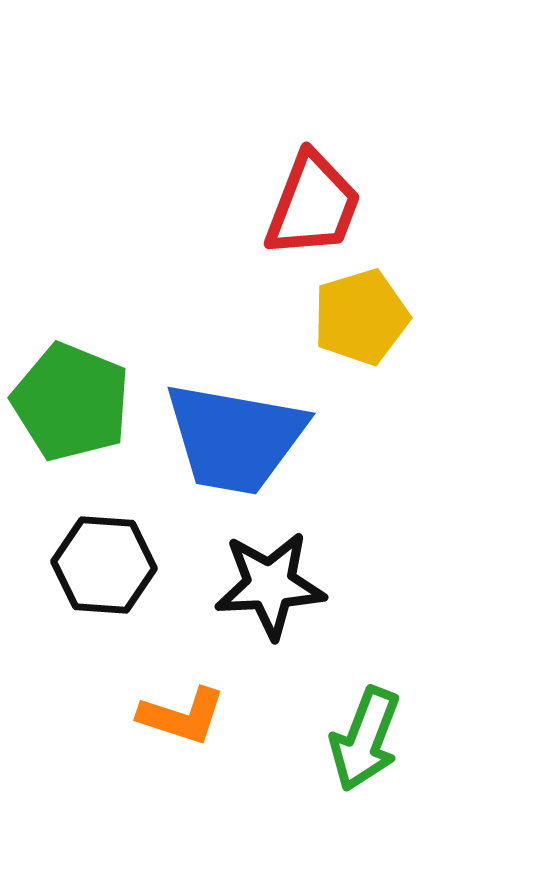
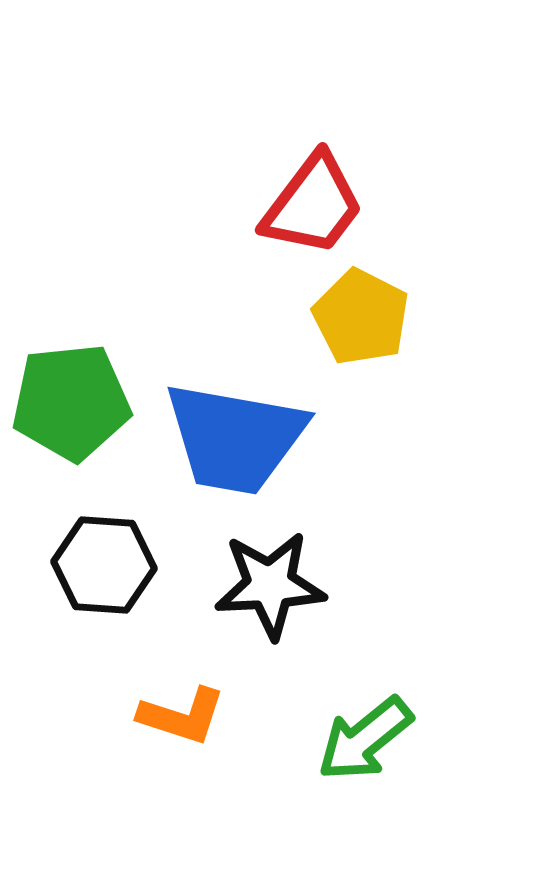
red trapezoid: rotated 16 degrees clockwise
yellow pentagon: rotated 28 degrees counterclockwise
green pentagon: rotated 28 degrees counterclockwise
green arrow: rotated 30 degrees clockwise
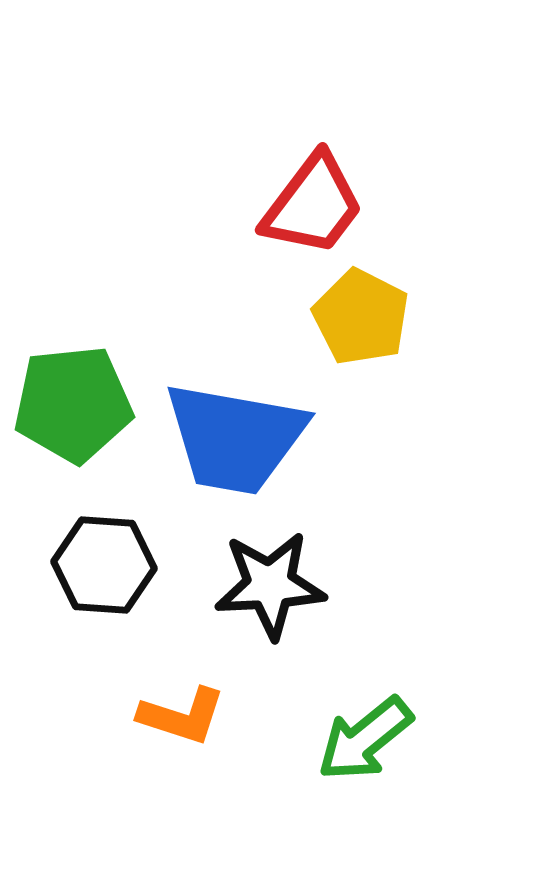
green pentagon: moved 2 px right, 2 px down
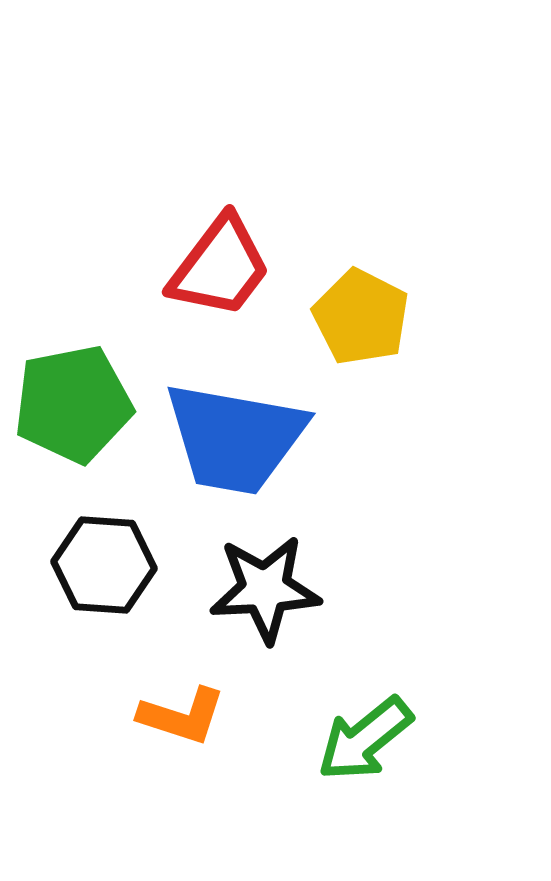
red trapezoid: moved 93 px left, 62 px down
green pentagon: rotated 5 degrees counterclockwise
black star: moved 5 px left, 4 px down
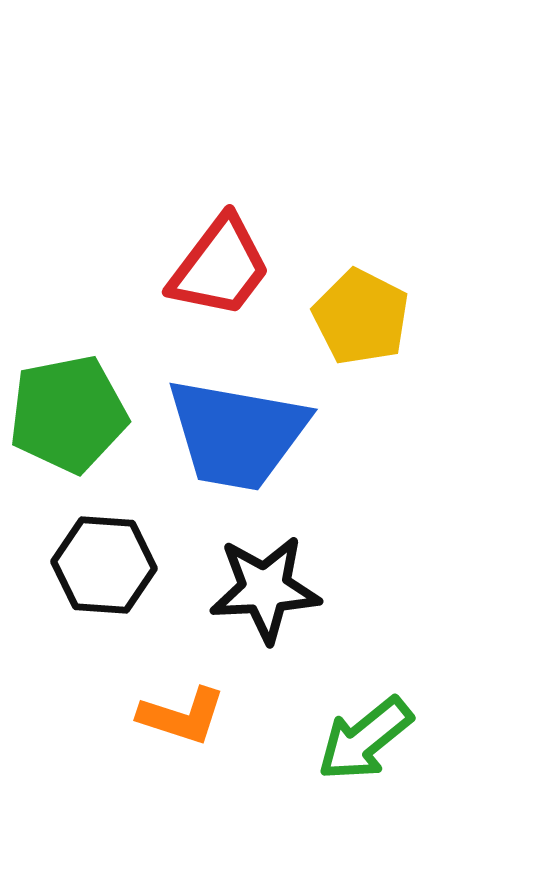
green pentagon: moved 5 px left, 10 px down
blue trapezoid: moved 2 px right, 4 px up
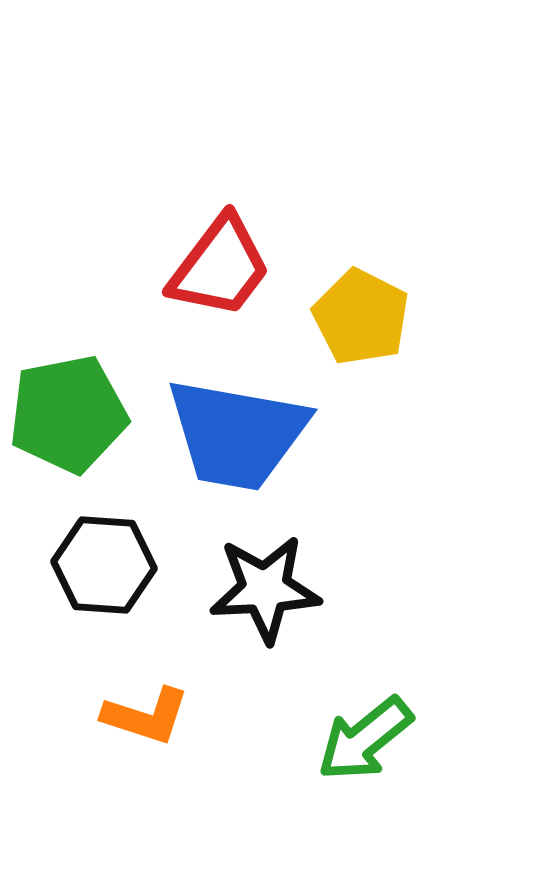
orange L-shape: moved 36 px left
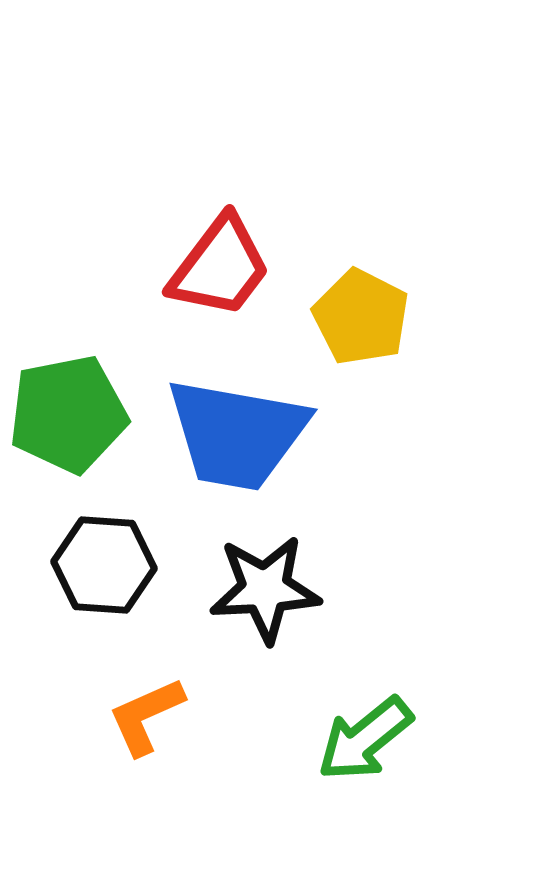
orange L-shape: rotated 138 degrees clockwise
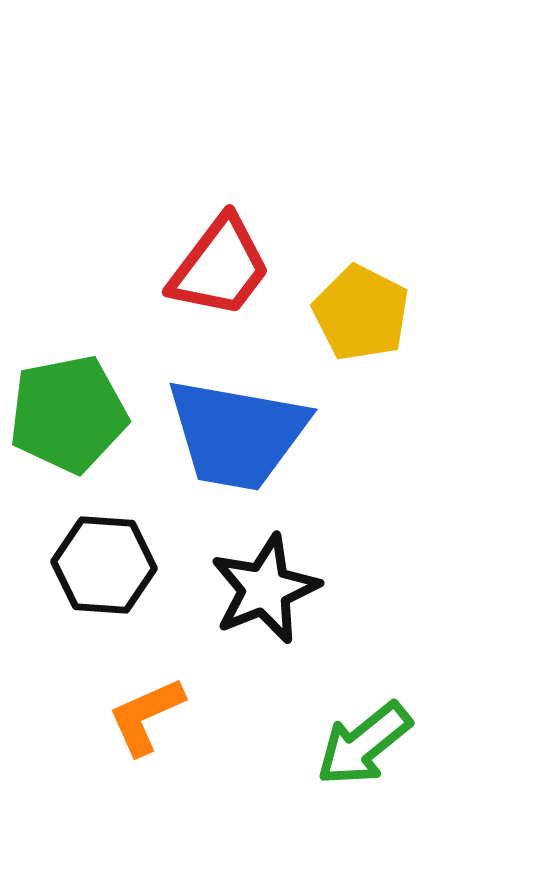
yellow pentagon: moved 4 px up
black star: rotated 19 degrees counterclockwise
green arrow: moved 1 px left, 5 px down
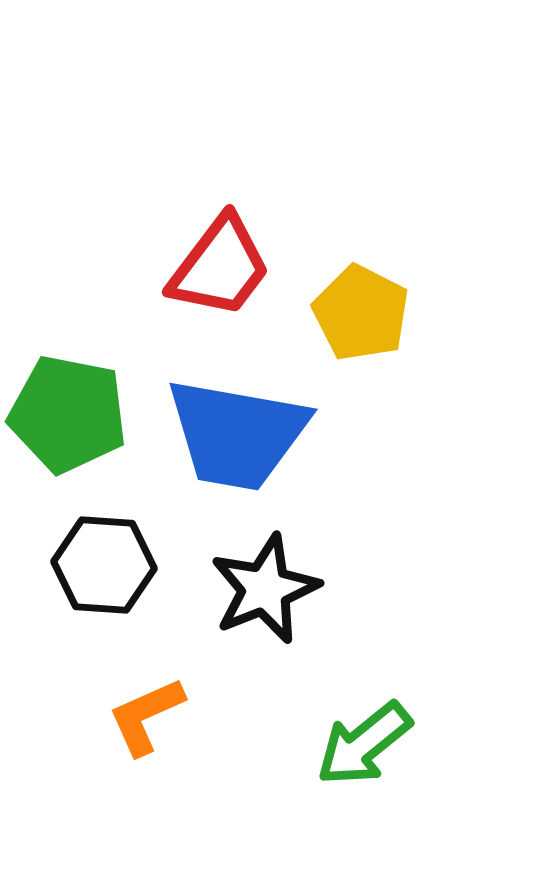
green pentagon: rotated 22 degrees clockwise
